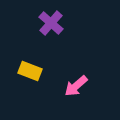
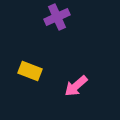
purple cross: moved 6 px right, 6 px up; rotated 25 degrees clockwise
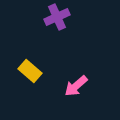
yellow rectangle: rotated 20 degrees clockwise
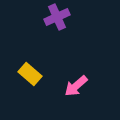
yellow rectangle: moved 3 px down
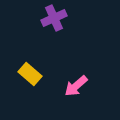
purple cross: moved 3 px left, 1 px down
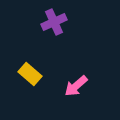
purple cross: moved 4 px down
